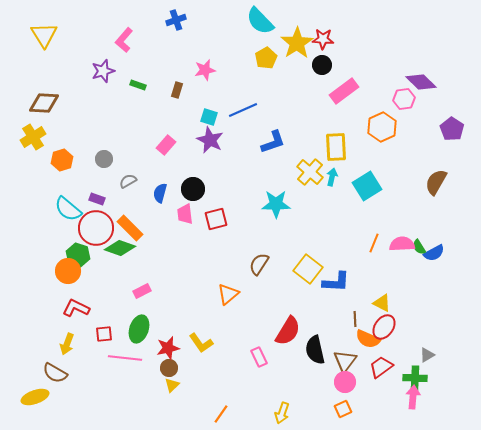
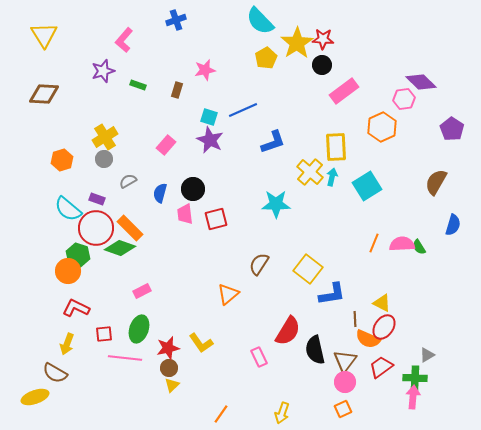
brown diamond at (44, 103): moved 9 px up
yellow cross at (33, 137): moved 72 px right
blue semicircle at (434, 253): moved 19 px right, 28 px up; rotated 45 degrees counterclockwise
blue L-shape at (336, 282): moved 4 px left, 12 px down; rotated 12 degrees counterclockwise
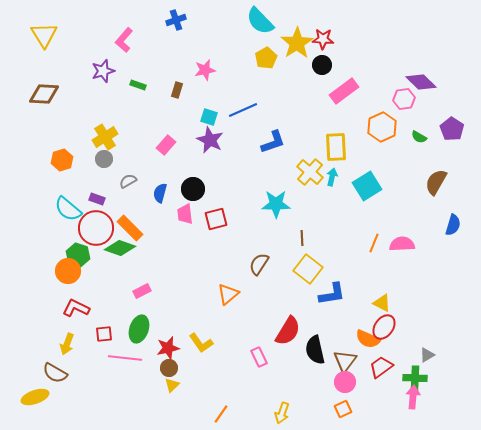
green semicircle at (419, 247): moved 110 px up; rotated 28 degrees counterclockwise
brown line at (355, 319): moved 53 px left, 81 px up
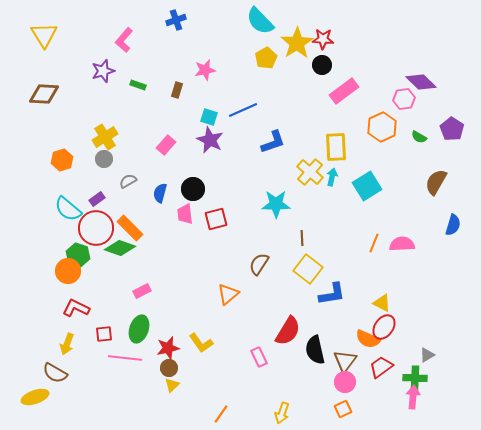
purple rectangle at (97, 199): rotated 56 degrees counterclockwise
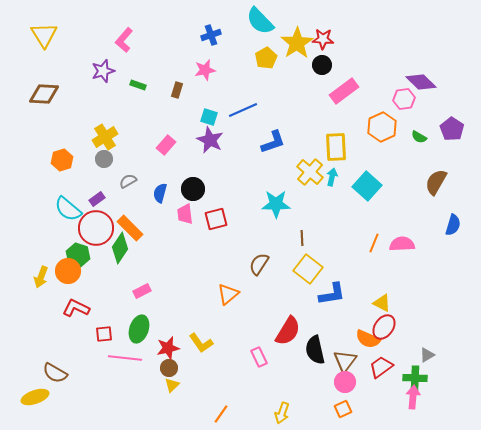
blue cross at (176, 20): moved 35 px right, 15 px down
cyan square at (367, 186): rotated 16 degrees counterclockwise
green diamond at (120, 248): rotated 76 degrees counterclockwise
yellow arrow at (67, 344): moved 26 px left, 67 px up
